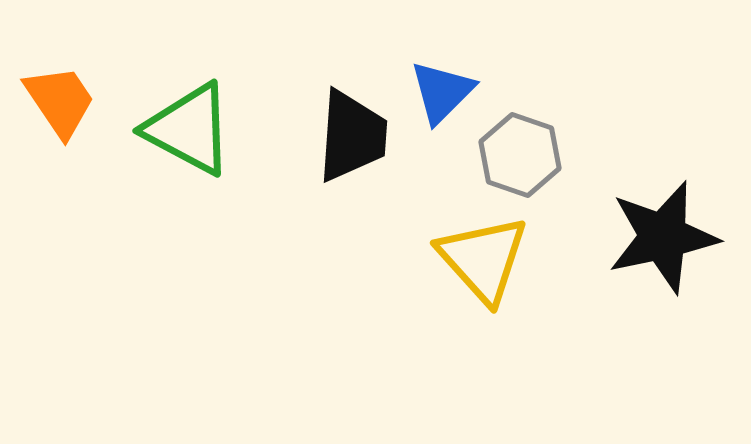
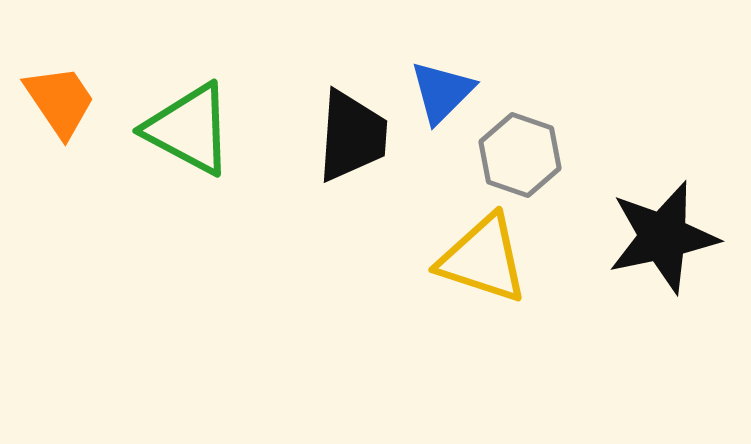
yellow triangle: rotated 30 degrees counterclockwise
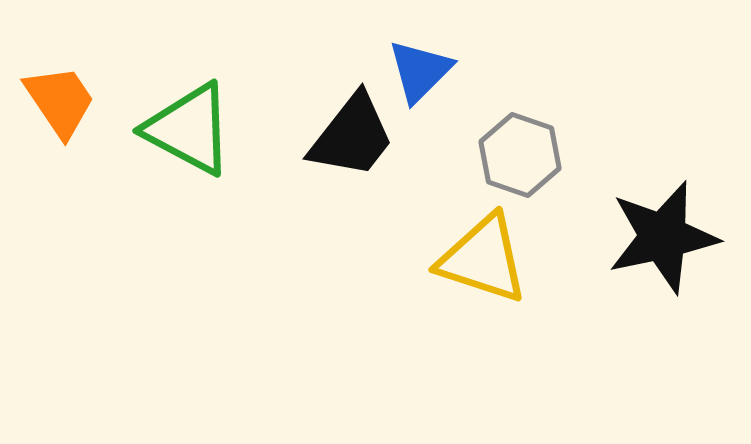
blue triangle: moved 22 px left, 21 px up
black trapezoid: rotated 34 degrees clockwise
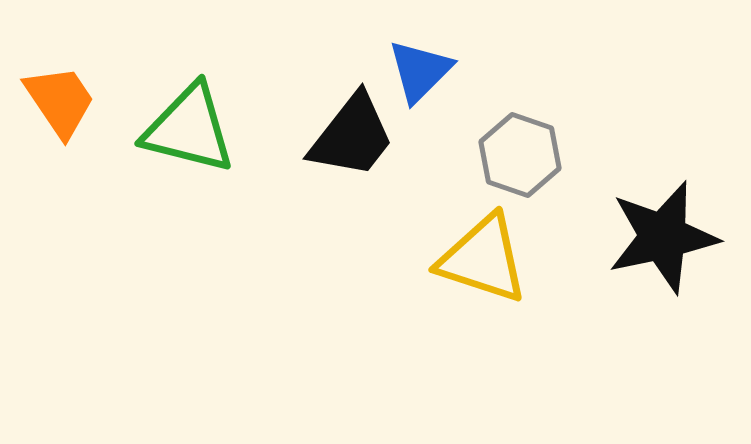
green triangle: rotated 14 degrees counterclockwise
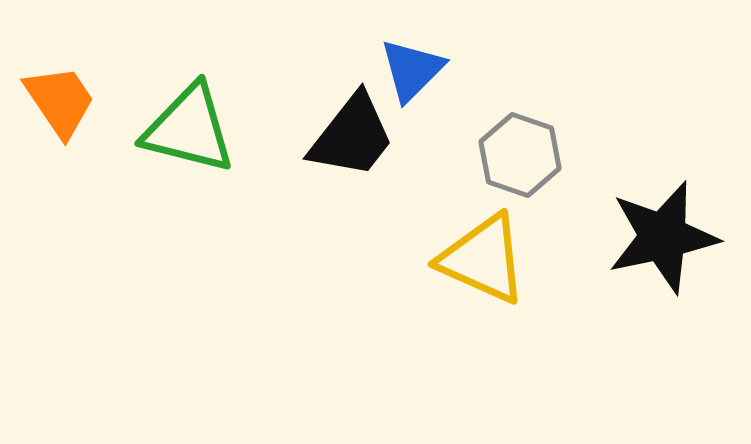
blue triangle: moved 8 px left, 1 px up
yellow triangle: rotated 6 degrees clockwise
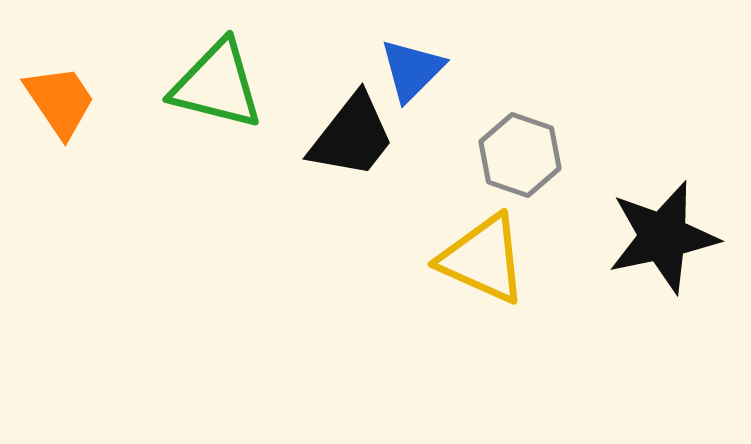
green triangle: moved 28 px right, 44 px up
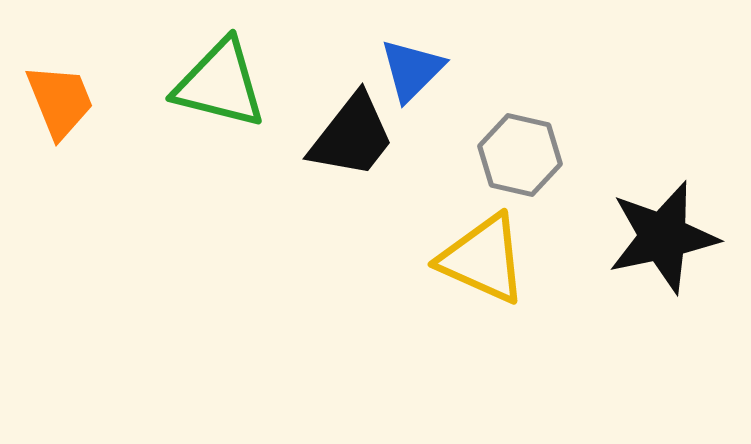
green triangle: moved 3 px right, 1 px up
orange trapezoid: rotated 12 degrees clockwise
gray hexagon: rotated 6 degrees counterclockwise
